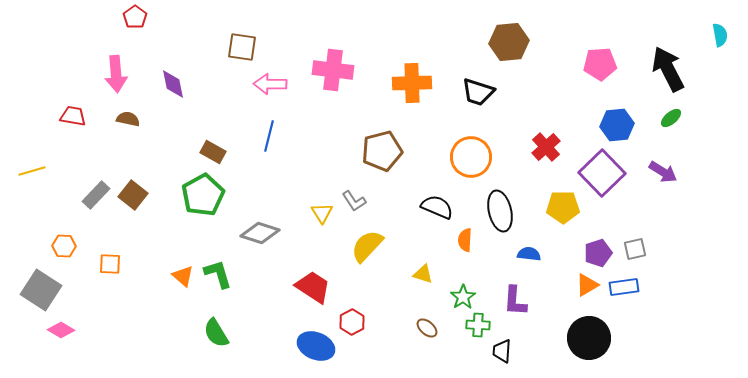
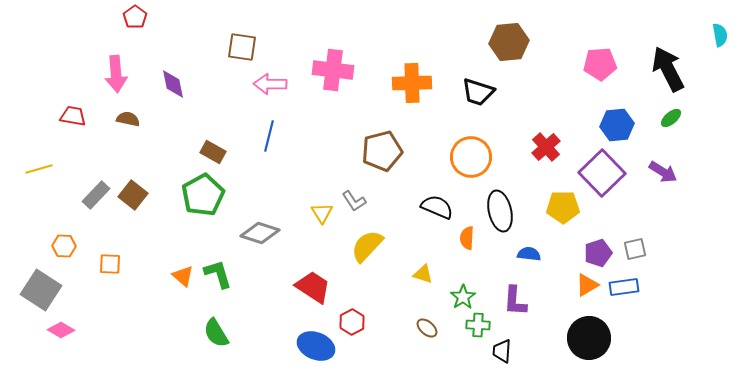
yellow line at (32, 171): moved 7 px right, 2 px up
orange semicircle at (465, 240): moved 2 px right, 2 px up
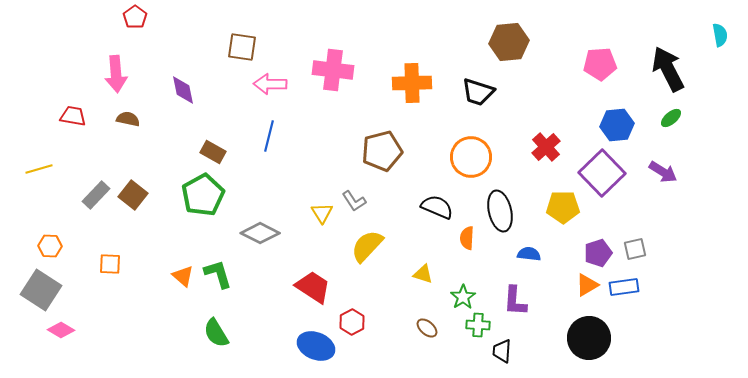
purple diamond at (173, 84): moved 10 px right, 6 px down
gray diamond at (260, 233): rotated 9 degrees clockwise
orange hexagon at (64, 246): moved 14 px left
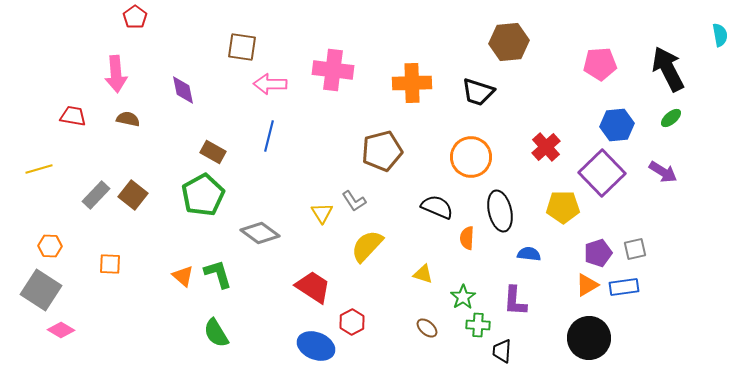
gray diamond at (260, 233): rotated 9 degrees clockwise
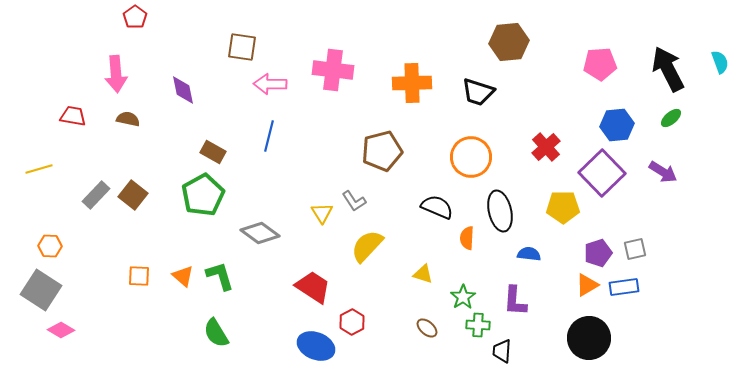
cyan semicircle at (720, 35): moved 27 px down; rotated 10 degrees counterclockwise
orange square at (110, 264): moved 29 px right, 12 px down
green L-shape at (218, 274): moved 2 px right, 2 px down
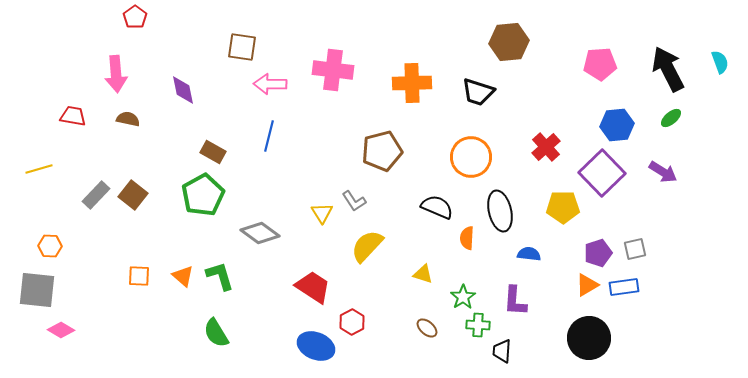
gray square at (41, 290): moved 4 px left; rotated 27 degrees counterclockwise
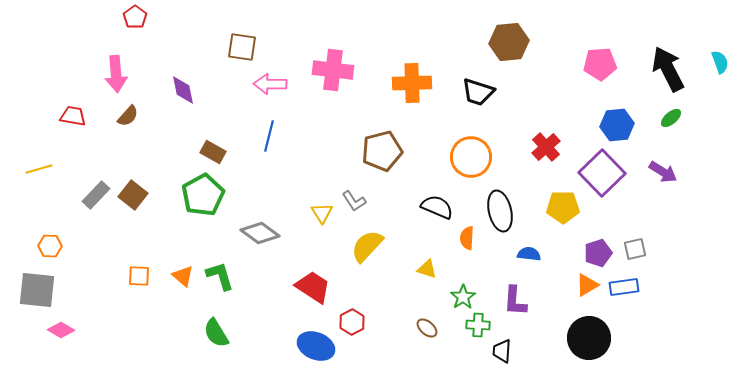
brown semicircle at (128, 119): moved 3 px up; rotated 120 degrees clockwise
yellow triangle at (423, 274): moved 4 px right, 5 px up
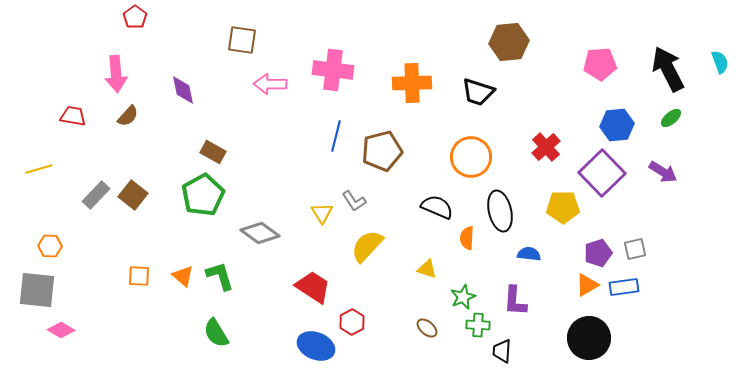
brown square at (242, 47): moved 7 px up
blue line at (269, 136): moved 67 px right
green star at (463, 297): rotated 10 degrees clockwise
